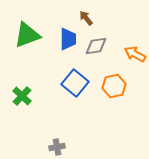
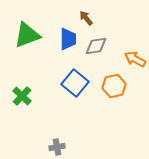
orange arrow: moved 5 px down
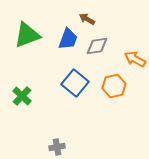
brown arrow: moved 1 px right, 1 px down; rotated 21 degrees counterclockwise
blue trapezoid: rotated 20 degrees clockwise
gray diamond: moved 1 px right
